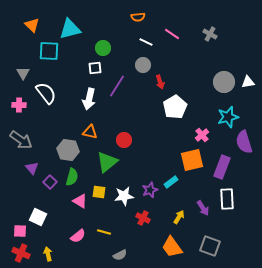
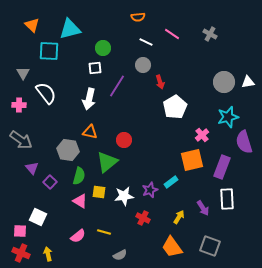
green semicircle at (72, 177): moved 7 px right, 1 px up
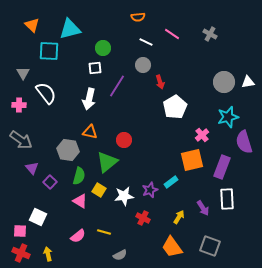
yellow square at (99, 192): moved 2 px up; rotated 24 degrees clockwise
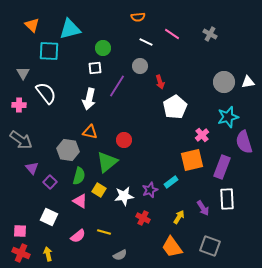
gray circle at (143, 65): moved 3 px left, 1 px down
white square at (38, 217): moved 11 px right
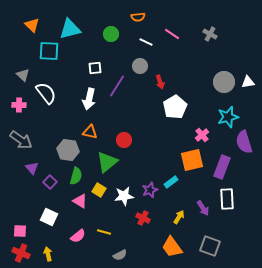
green circle at (103, 48): moved 8 px right, 14 px up
gray triangle at (23, 73): moved 2 px down; rotated 16 degrees counterclockwise
green semicircle at (79, 176): moved 3 px left
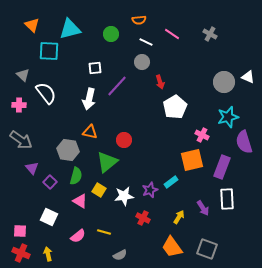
orange semicircle at (138, 17): moved 1 px right, 3 px down
gray circle at (140, 66): moved 2 px right, 4 px up
white triangle at (248, 82): moved 5 px up; rotated 32 degrees clockwise
purple line at (117, 86): rotated 10 degrees clockwise
pink cross at (202, 135): rotated 24 degrees counterclockwise
gray square at (210, 246): moved 3 px left, 3 px down
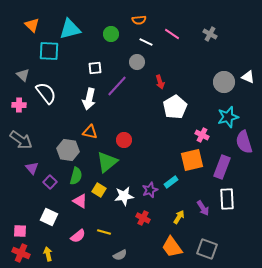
gray circle at (142, 62): moved 5 px left
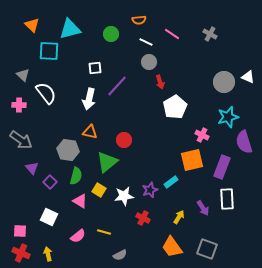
gray circle at (137, 62): moved 12 px right
